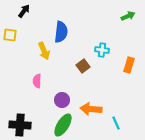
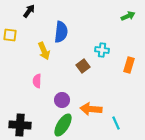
black arrow: moved 5 px right
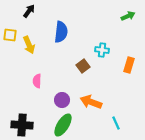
yellow arrow: moved 15 px left, 6 px up
orange arrow: moved 7 px up; rotated 15 degrees clockwise
black cross: moved 2 px right
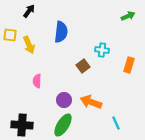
purple circle: moved 2 px right
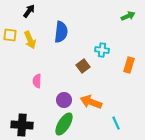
yellow arrow: moved 1 px right, 5 px up
green ellipse: moved 1 px right, 1 px up
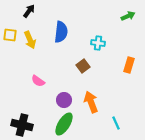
cyan cross: moved 4 px left, 7 px up
pink semicircle: moved 1 px right; rotated 56 degrees counterclockwise
orange arrow: rotated 50 degrees clockwise
black cross: rotated 10 degrees clockwise
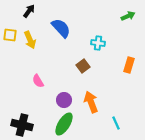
blue semicircle: moved 4 px up; rotated 50 degrees counterclockwise
pink semicircle: rotated 24 degrees clockwise
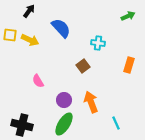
yellow arrow: rotated 42 degrees counterclockwise
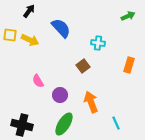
purple circle: moved 4 px left, 5 px up
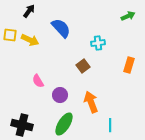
cyan cross: rotated 16 degrees counterclockwise
cyan line: moved 6 px left, 2 px down; rotated 24 degrees clockwise
